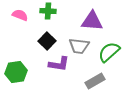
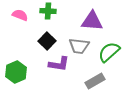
green hexagon: rotated 15 degrees counterclockwise
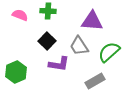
gray trapezoid: rotated 50 degrees clockwise
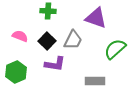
pink semicircle: moved 21 px down
purple triangle: moved 4 px right, 3 px up; rotated 15 degrees clockwise
gray trapezoid: moved 6 px left, 6 px up; rotated 120 degrees counterclockwise
green semicircle: moved 6 px right, 3 px up
purple L-shape: moved 4 px left
gray rectangle: rotated 30 degrees clockwise
